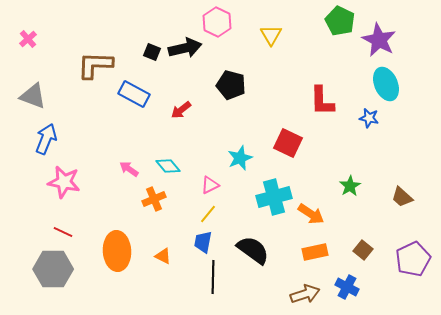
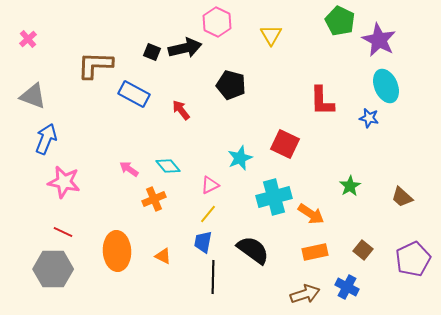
cyan ellipse: moved 2 px down
red arrow: rotated 90 degrees clockwise
red square: moved 3 px left, 1 px down
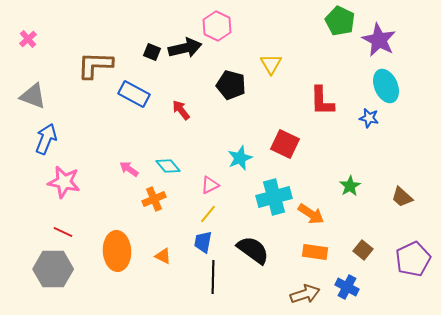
pink hexagon: moved 4 px down
yellow triangle: moved 29 px down
orange rectangle: rotated 20 degrees clockwise
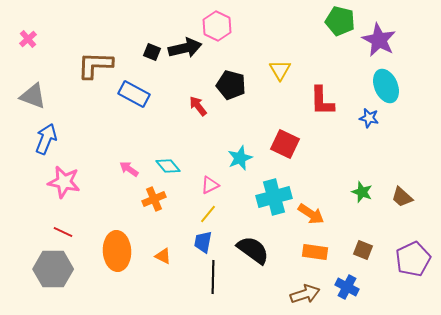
green pentagon: rotated 12 degrees counterclockwise
yellow triangle: moved 9 px right, 6 px down
red arrow: moved 17 px right, 4 px up
green star: moved 12 px right, 6 px down; rotated 20 degrees counterclockwise
brown square: rotated 18 degrees counterclockwise
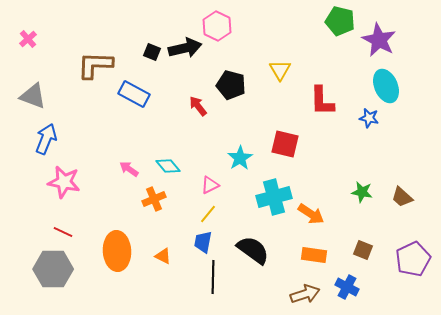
red square: rotated 12 degrees counterclockwise
cyan star: rotated 10 degrees counterclockwise
green star: rotated 10 degrees counterclockwise
orange rectangle: moved 1 px left, 3 px down
